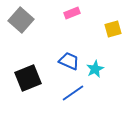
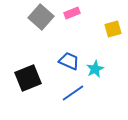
gray square: moved 20 px right, 3 px up
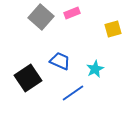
blue trapezoid: moved 9 px left
black square: rotated 12 degrees counterclockwise
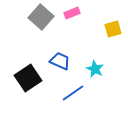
cyan star: rotated 18 degrees counterclockwise
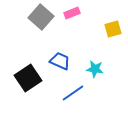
cyan star: rotated 18 degrees counterclockwise
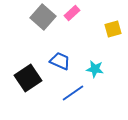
pink rectangle: rotated 21 degrees counterclockwise
gray square: moved 2 px right
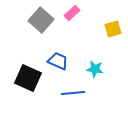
gray square: moved 2 px left, 3 px down
blue trapezoid: moved 2 px left
black square: rotated 32 degrees counterclockwise
blue line: rotated 30 degrees clockwise
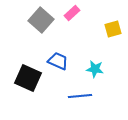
blue line: moved 7 px right, 3 px down
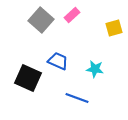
pink rectangle: moved 2 px down
yellow square: moved 1 px right, 1 px up
blue line: moved 3 px left, 2 px down; rotated 25 degrees clockwise
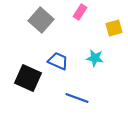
pink rectangle: moved 8 px right, 3 px up; rotated 14 degrees counterclockwise
cyan star: moved 11 px up
